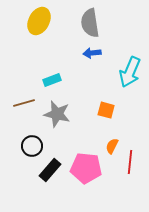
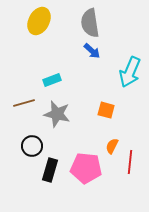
blue arrow: moved 2 px up; rotated 132 degrees counterclockwise
black rectangle: rotated 25 degrees counterclockwise
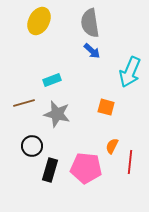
orange square: moved 3 px up
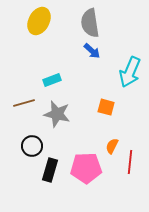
pink pentagon: rotated 8 degrees counterclockwise
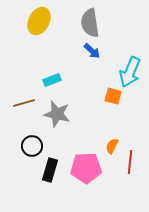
orange square: moved 7 px right, 11 px up
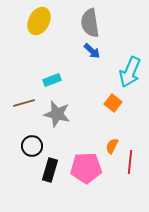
orange square: moved 7 px down; rotated 24 degrees clockwise
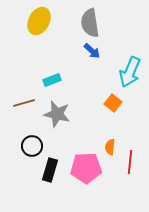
orange semicircle: moved 2 px left, 1 px down; rotated 21 degrees counterclockwise
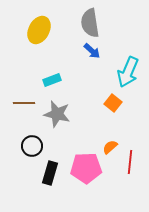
yellow ellipse: moved 9 px down
cyan arrow: moved 2 px left
brown line: rotated 15 degrees clockwise
orange semicircle: rotated 42 degrees clockwise
black rectangle: moved 3 px down
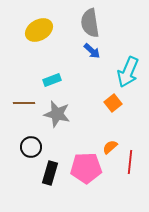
yellow ellipse: rotated 32 degrees clockwise
orange square: rotated 12 degrees clockwise
black circle: moved 1 px left, 1 px down
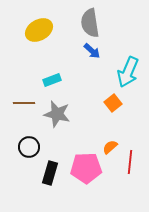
black circle: moved 2 px left
